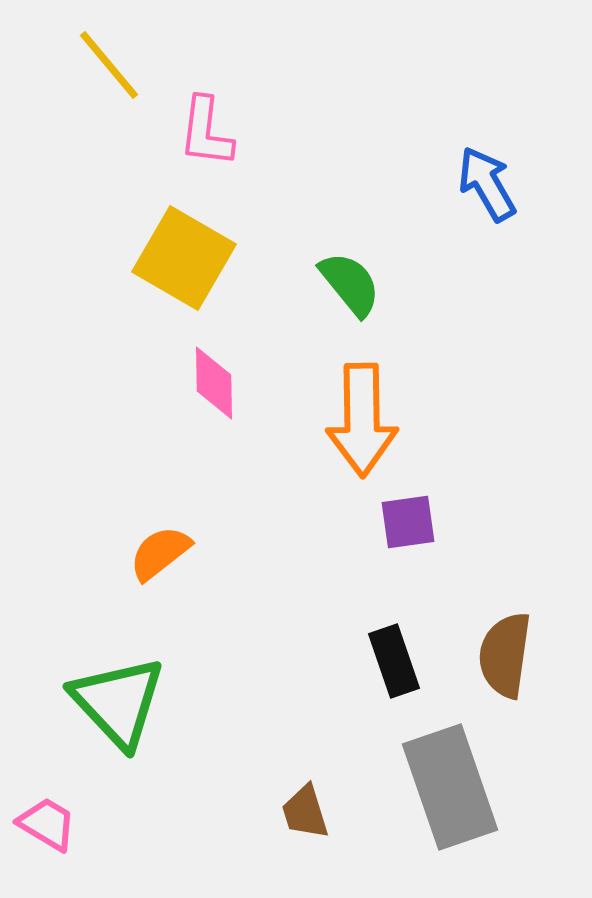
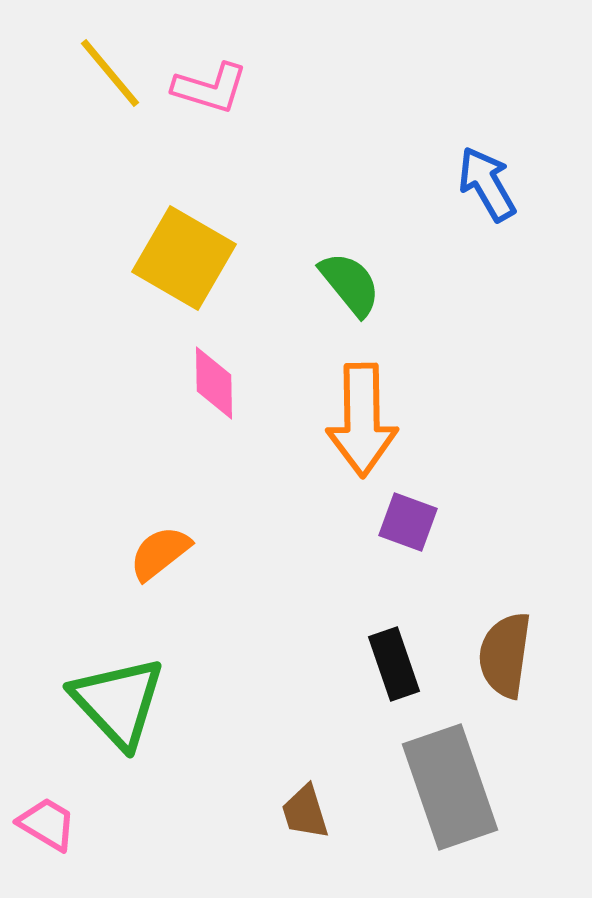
yellow line: moved 1 px right, 8 px down
pink L-shape: moved 4 px right, 44 px up; rotated 80 degrees counterclockwise
purple square: rotated 28 degrees clockwise
black rectangle: moved 3 px down
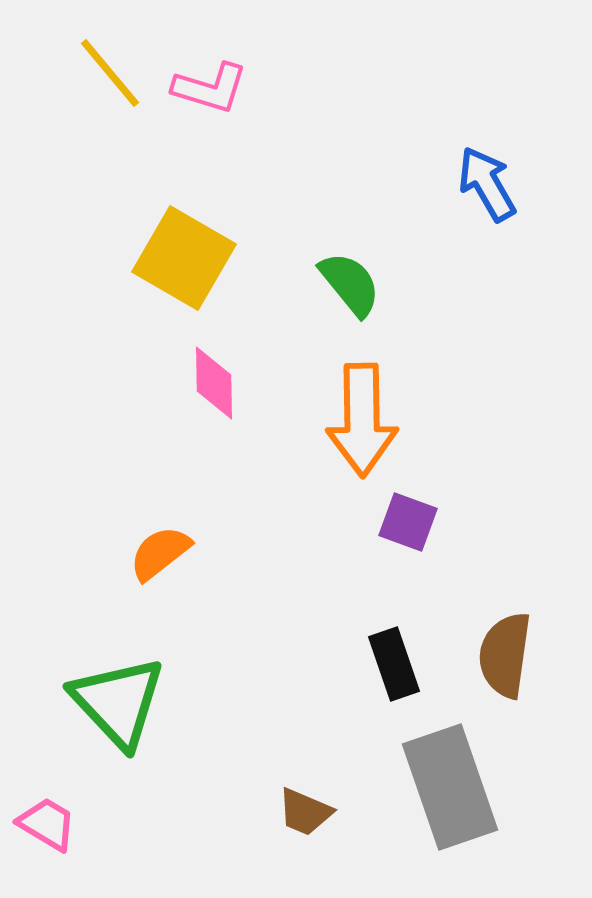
brown trapezoid: rotated 50 degrees counterclockwise
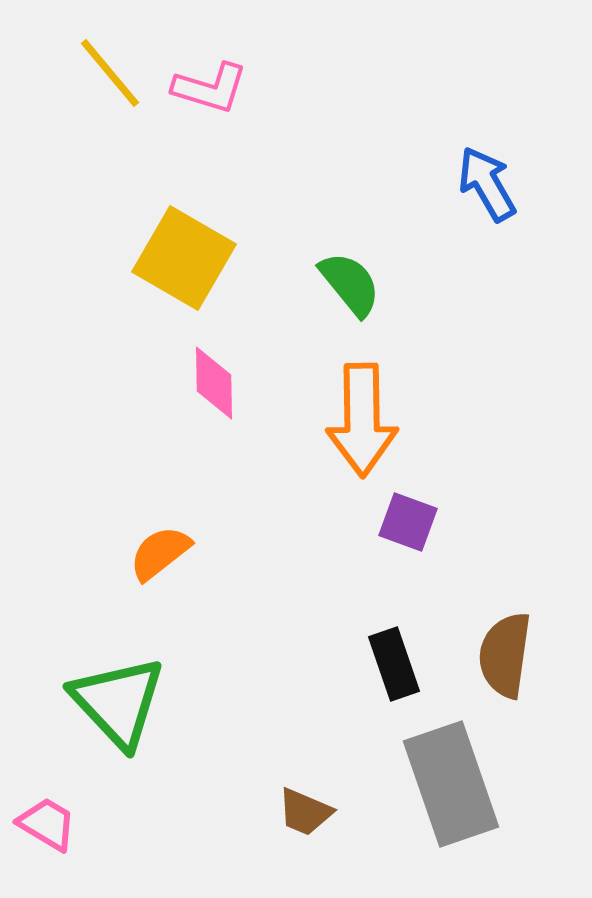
gray rectangle: moved 1 px right, 3 px up
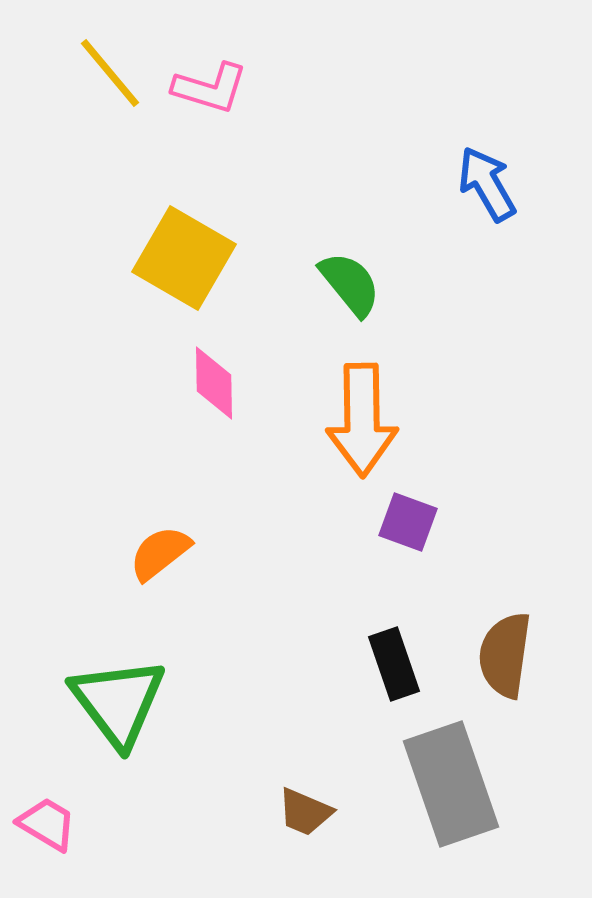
green triangle: rotated 6 degrees clockwise
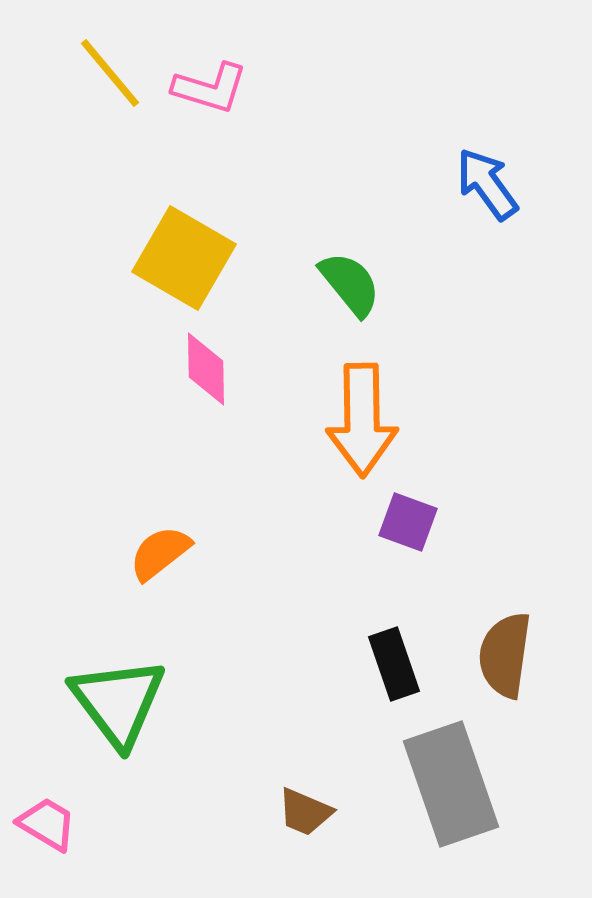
blue arrow: rotated 6 degrees counterclockwise
pink diamond: moved 8 px left, 14 px up
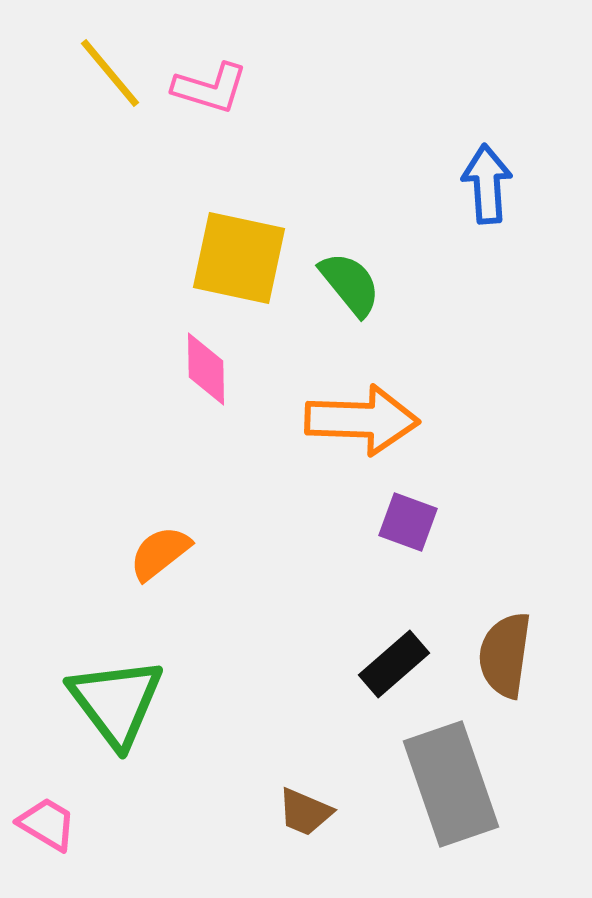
blue arrow: rotated 32 degrees clockwise
yellow square: moved 55 px right; rotated 18 degrees counterclockwise
orange arrow: rotated 87 degrees counterclockwise
black rectangle: rotated 68 degrees clockwise
green triangle: moved 2 px left
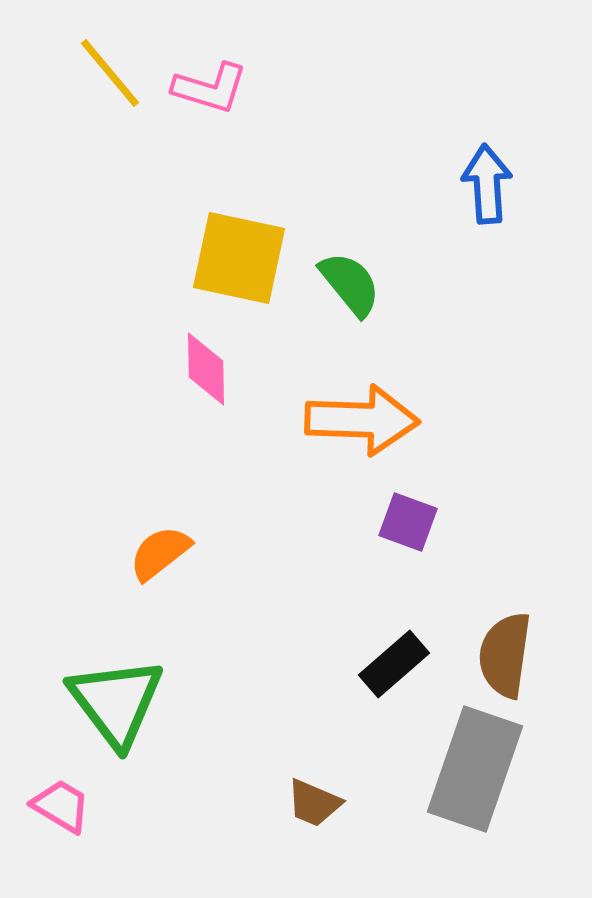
gray rectangle: moved 24 px right, 15 px up; rotated 38 degrees clockwise
brown trapezoid: moved 9 px right, 9 px up
pink trapezoid: moved 14 px right, 18 px up
